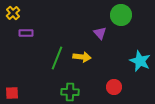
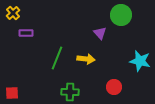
yellow arrow: moved 4 px right, 2 px down
cyan star: rotated 10 degrees counterclockwise
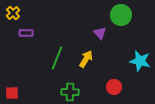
yellow arrow: rotated 66 degrees counterclockwise
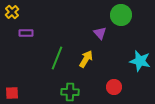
yellow cross: moved 1 px left, 1 px up
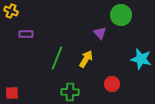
yellow cross: moved 1 px left, 1 px up; rotated 24 degrees counterclockwise
purple rectangle: moved 1 px down
cyan star: moved 1 px right, 2 px up
red circle: moved 2 px left, 3 px up
